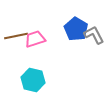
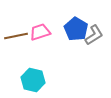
gray L-shape: rotated 85 degrees clockwise
pink trapezoid: moved 5 px right, 7 px up
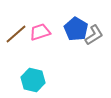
brown line: moved 2 px up; rotated 30 degrees counterclockwise
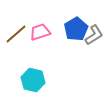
blue pentagon: rotated 10 degrees clockwise
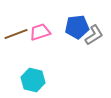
blue pentagon: moved 1 px right, 2 px up; rotated 25 degrees clockwise
brown line: rotated 20 degrees clockwise
